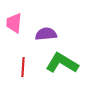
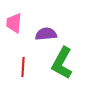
green L-shape: rotated 92 degrees counterclockwise
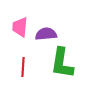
pink trapezoid: moved 6 px right, 4 px down
green L-shape: rotated 20 degrees counterclockwise
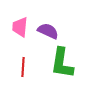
purple semicircle: moved 2 px right, 3 px up; rotated 30 degrees clockwise
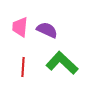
purple semicircle: moved 1 px left, 1 px up
green L-shape: rotated 124 degrees clockwise
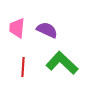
pink trapezoid: moved 3 px left, 1 px down
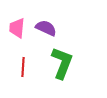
purple semicircle: moved 1 px left, 2 px up
green L-shape: rotated 68 degrees clockwise
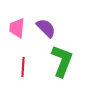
purple semicircle: rotated 20 degrees clockwise
green L-shape: moved 2 px up
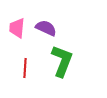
purple semicircle: rotated 20 degrees counterclockwise
red line: moved 2 px right, 1 px down
